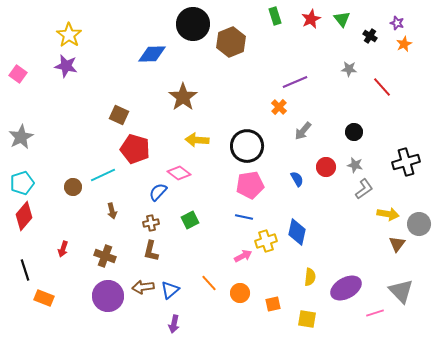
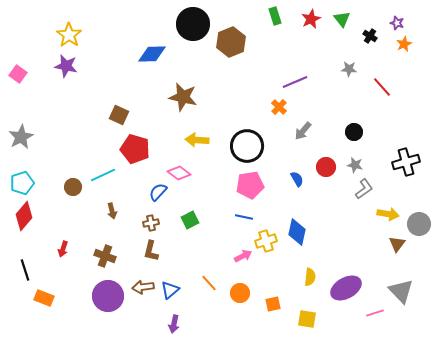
brown star at (183, 97): rotated 24 degrees counterclockwise
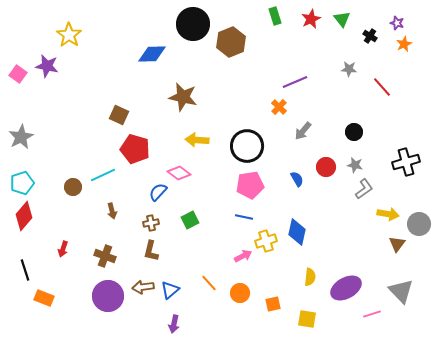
purple star at (66, 66): moved 19 px left
pink line at (375, 313): moved 3 px left, 1 px down
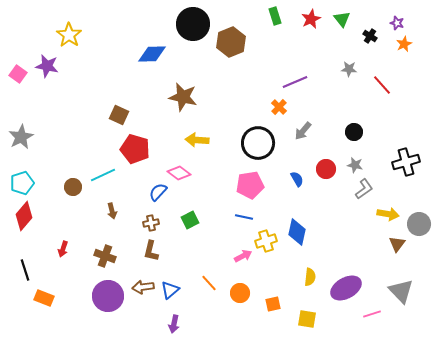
red line at (382, 87): moved 2 px up
black circle at (247, 146): moved 11 px right, 3 px up
red circle at (326, 167): moved 2 px down
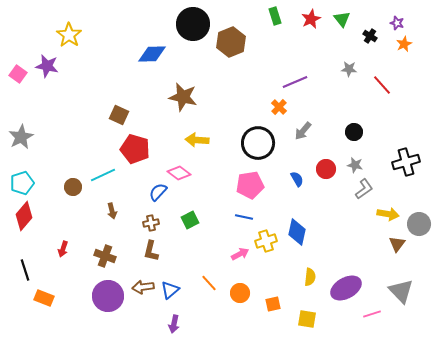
pink arrow at (243, 256): moved 3 px left, 2 px up
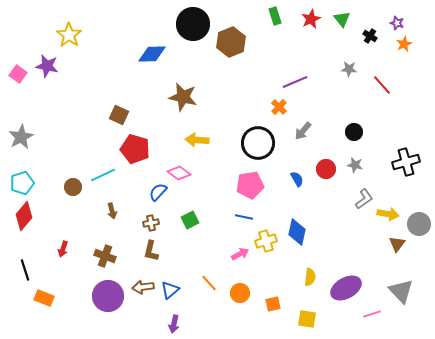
gray L-shape at (364, 189): moved 10 px down
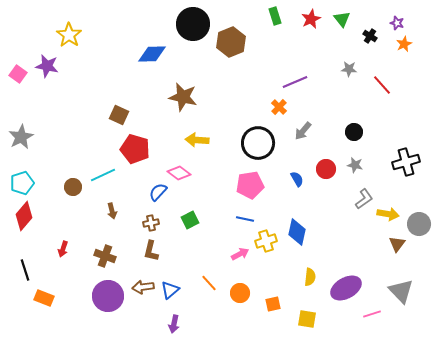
blue line at (244, 217): moved 1 px right, 2 px down
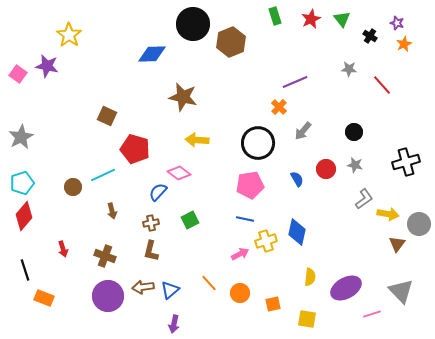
brown square at (119, 115): moved 12 px left, 1 px down
red arrow at (63, 249): rotated 35 degrees counterclockwise
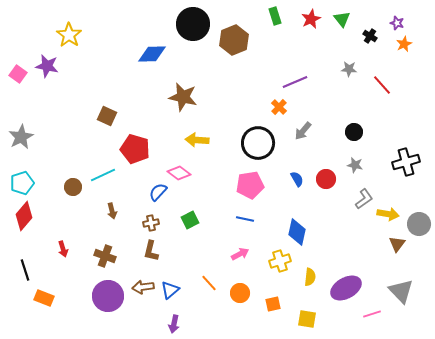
brown hexagon at (231, 42): moved 3 px right, 2 px up
red circle at (326, 169): moved 10 px down
yellow cross at (266, 241): moved 14 px right, 20 px down
